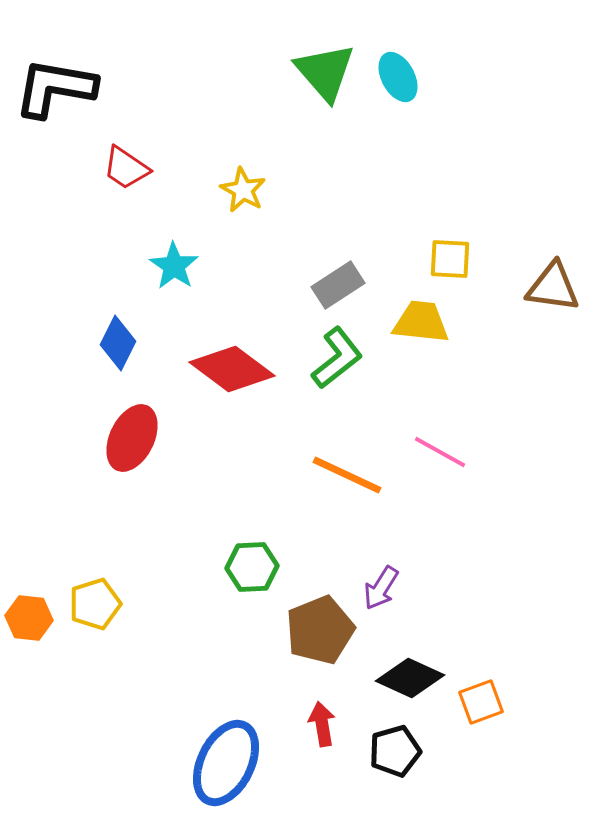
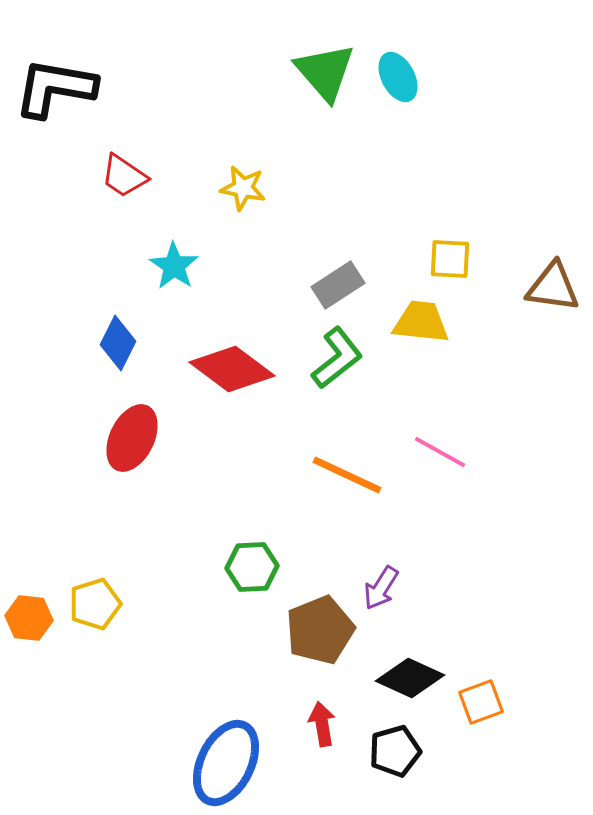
red trapezoid: moved 2 px left, 8 px down
yellow star: moved 2 px up; rotated 18 degrees counterclockwise
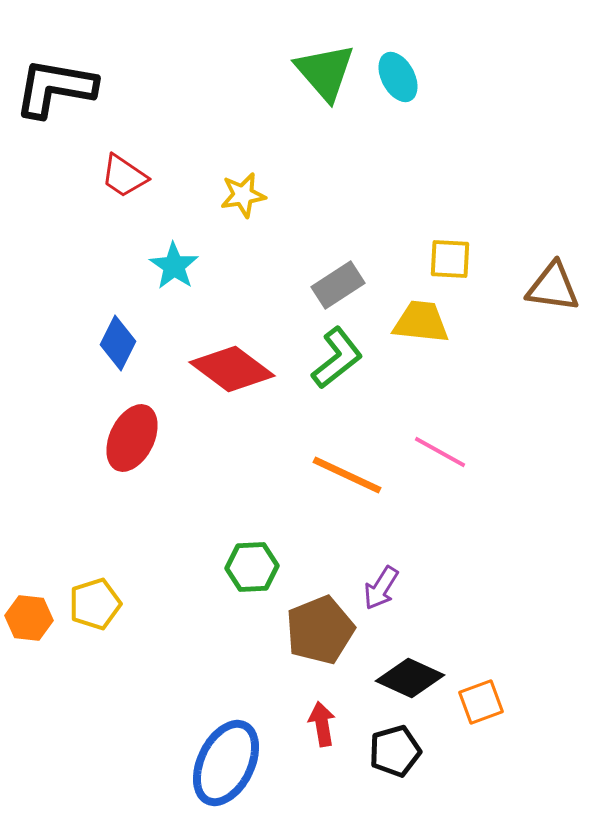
yellow star: moved 7 px down; rotated 21 degrees counterclockwise
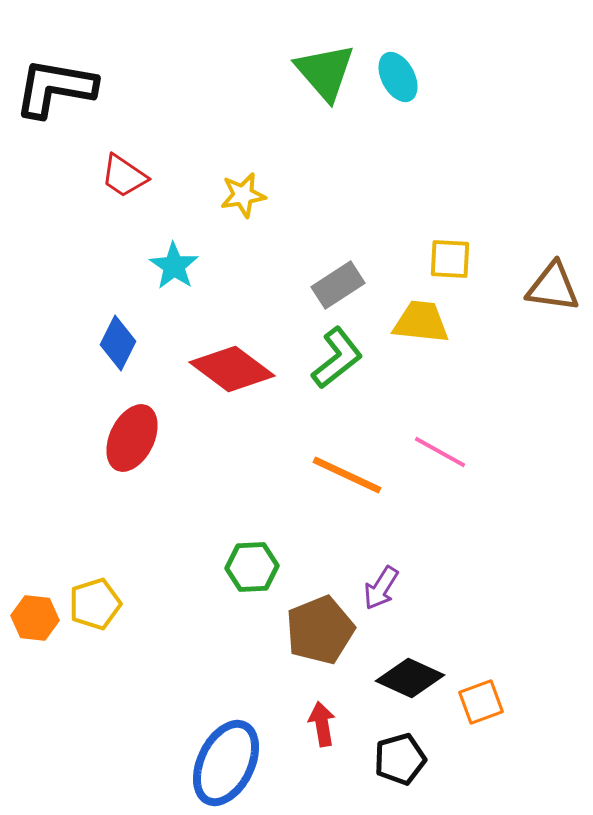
orange hexagon: moved 6 px right
black pentagon: moved 5 px right, 8 px down
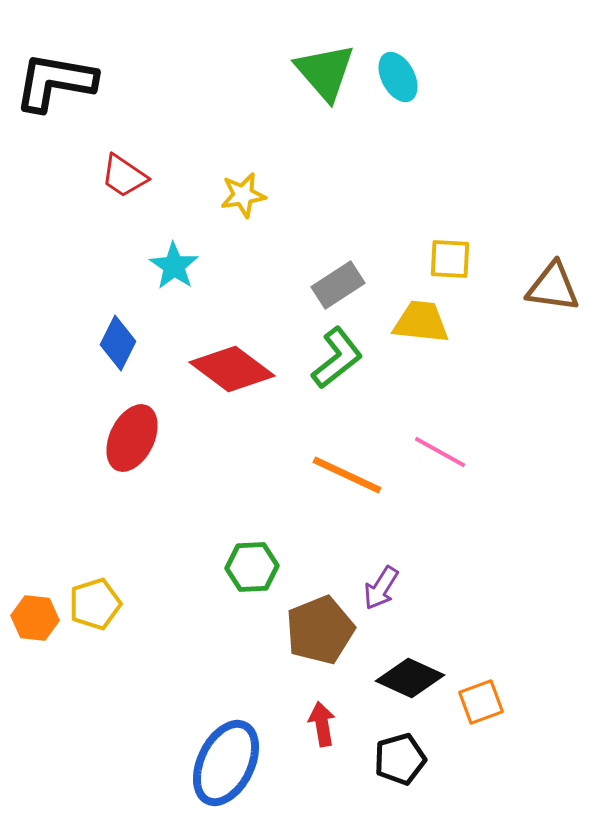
black L-shape: moved 6 px up
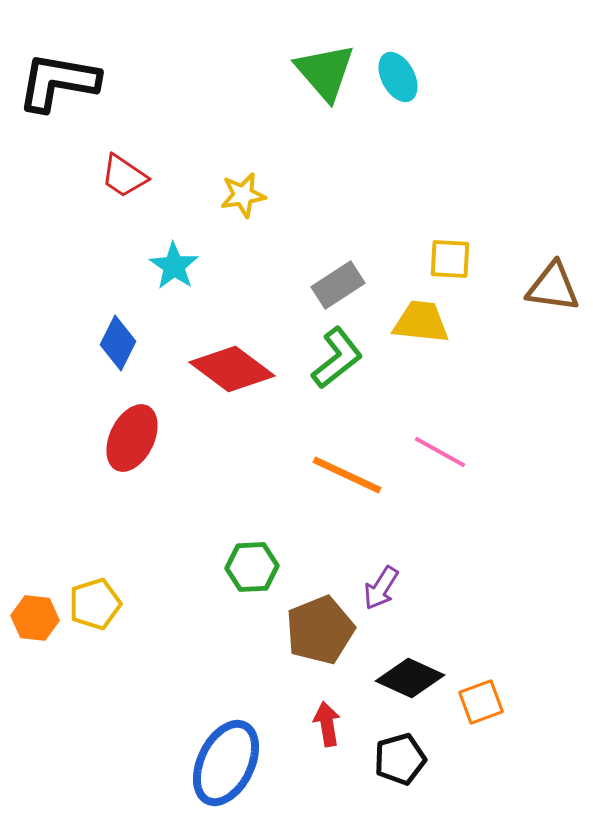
black L-shape: moved 3 px right
red arrow: moved 5 px right
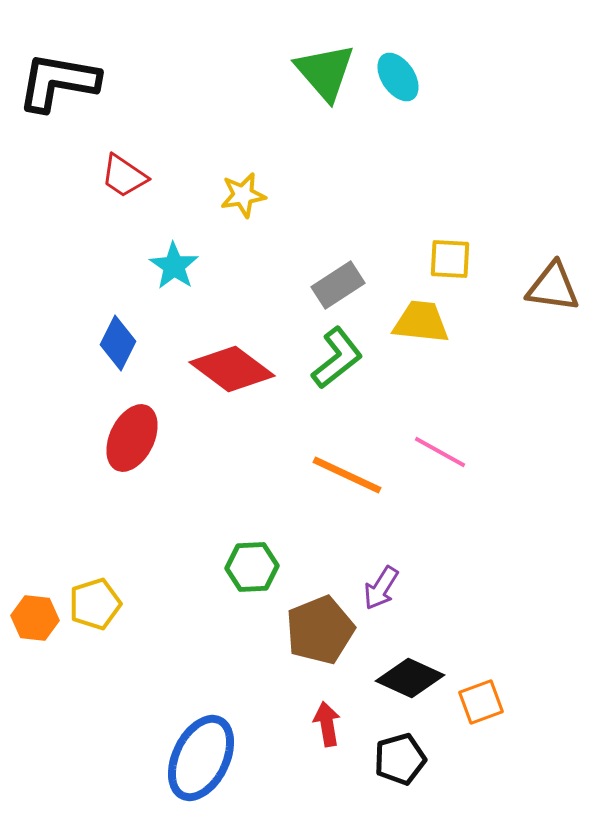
cyan ellipse: rotated 6 degrees counterclockwise
blue ellipse: moved 25 px left, 5 px up
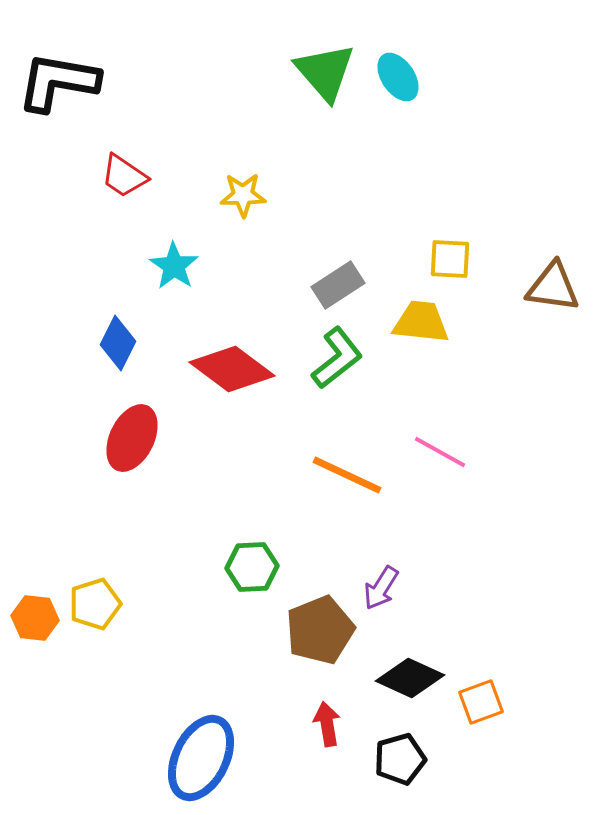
yellow star: rotated 9 degrees clockwise
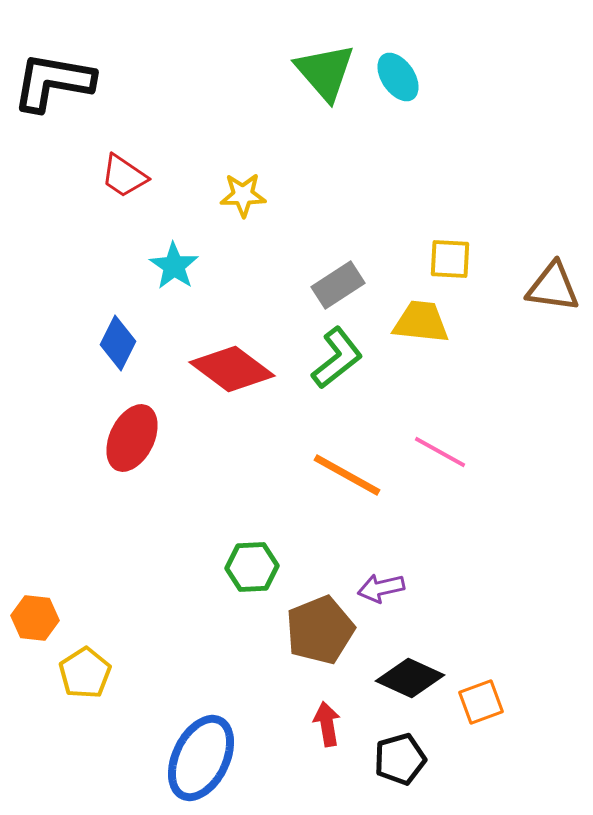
black L-shape: moved 5 px left
orange line: rotated 4 degrees clockwise
purple arrow: rotated 45 degrees clockwise
yellow pentagon: moved 10 px left, 69 px down; rotated 15 degrees counterclockwise
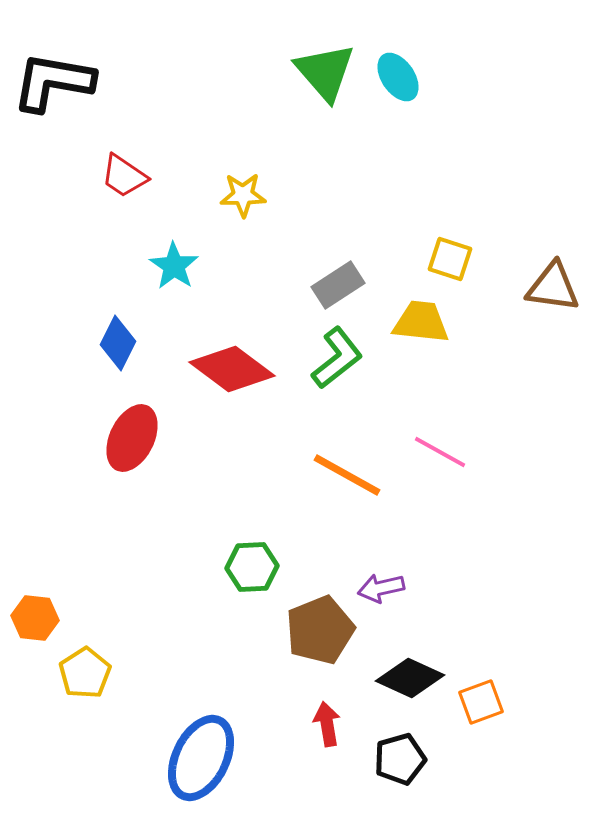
yellow square: rotated 15 degrees clockwise
